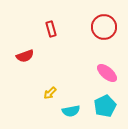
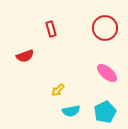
red circle: moved 1 px right, 1 px down
yellow arrow: moved 8 px right, 3 px up
cyan pentagon: moved 6 px down
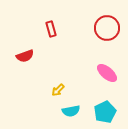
red circle: moved 2 px right
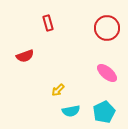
red rectangle: moved 3 px left, 6 px up
cyan pentagon: moved 1 px left
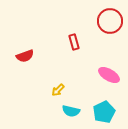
red rectangle: moved 26 px right, 19 px down
red circle: moved 3 px right, 7 px up
pink ellipse: moved 2 px right, 2 px down; rotated 10 degrees counterclockwise
cyan semicircle: rotated 24 degrees clockwise
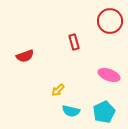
pink ellipse: rotated 10 degrees counterclockwise
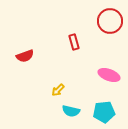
cyan pentagon: rotated 20 degrees clockwise
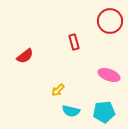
red semicircle: rotated 18 degrees counterclockwise
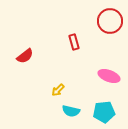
pink ellipse: moved 1 px down
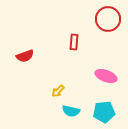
red circle: moved 2 px left, 2 px up
red rectangle: rotated 21 degrees clockwise
red semicircle: rotated 18 degrees clockwise
pink ellipse: moved 3 px left
yellow arrow: moved 1 px down
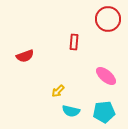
pink ellipse: rotated 20 degrees clockwise
